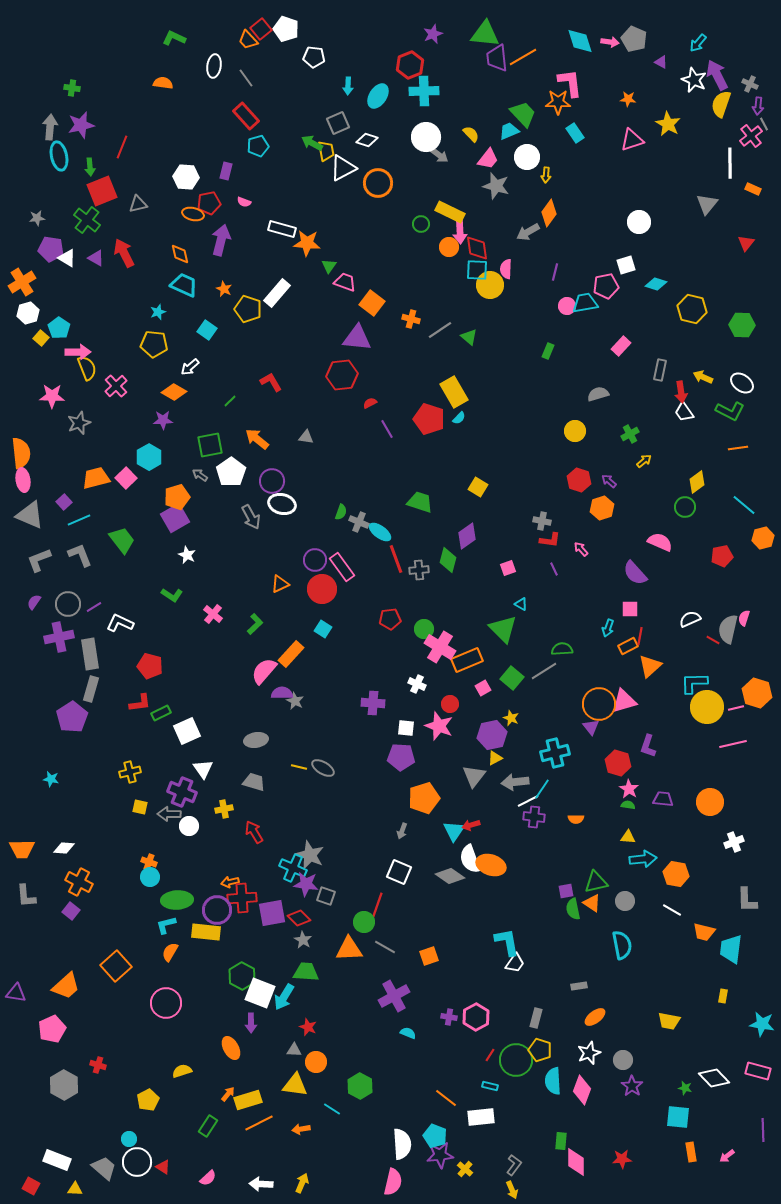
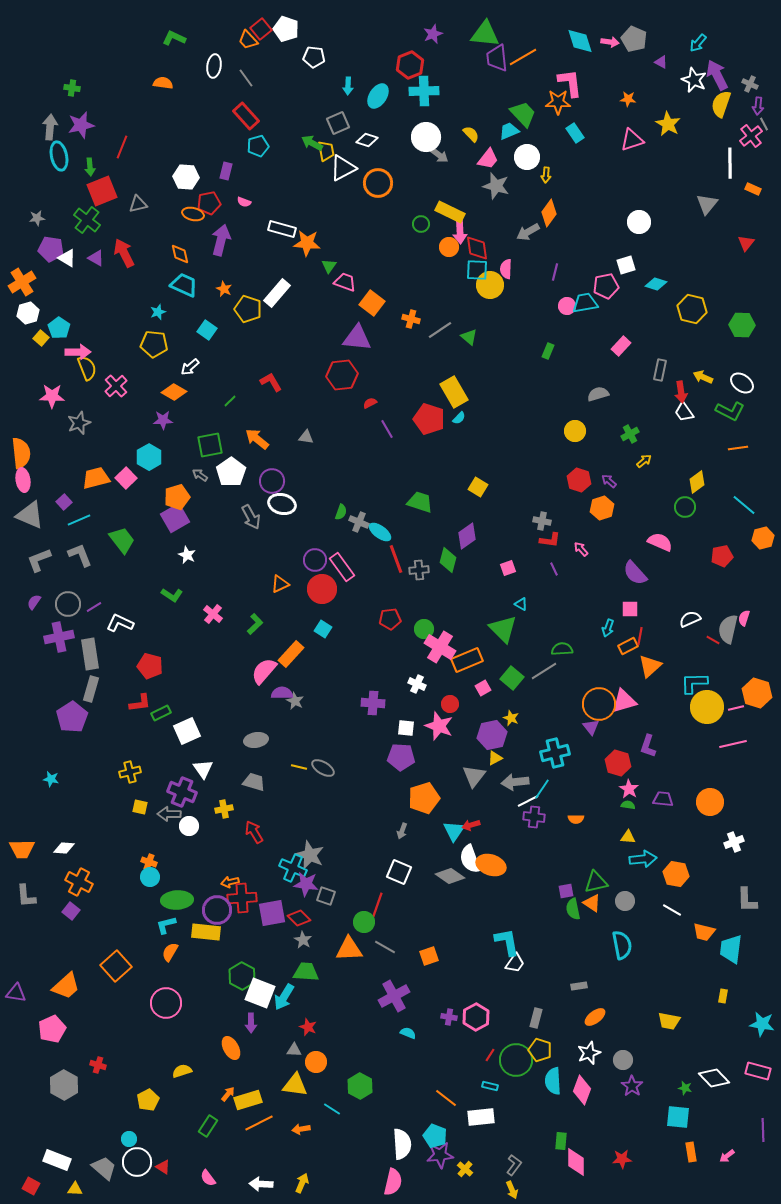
pink semicircle at (208, 1178): rotated 96 degrees clockwise
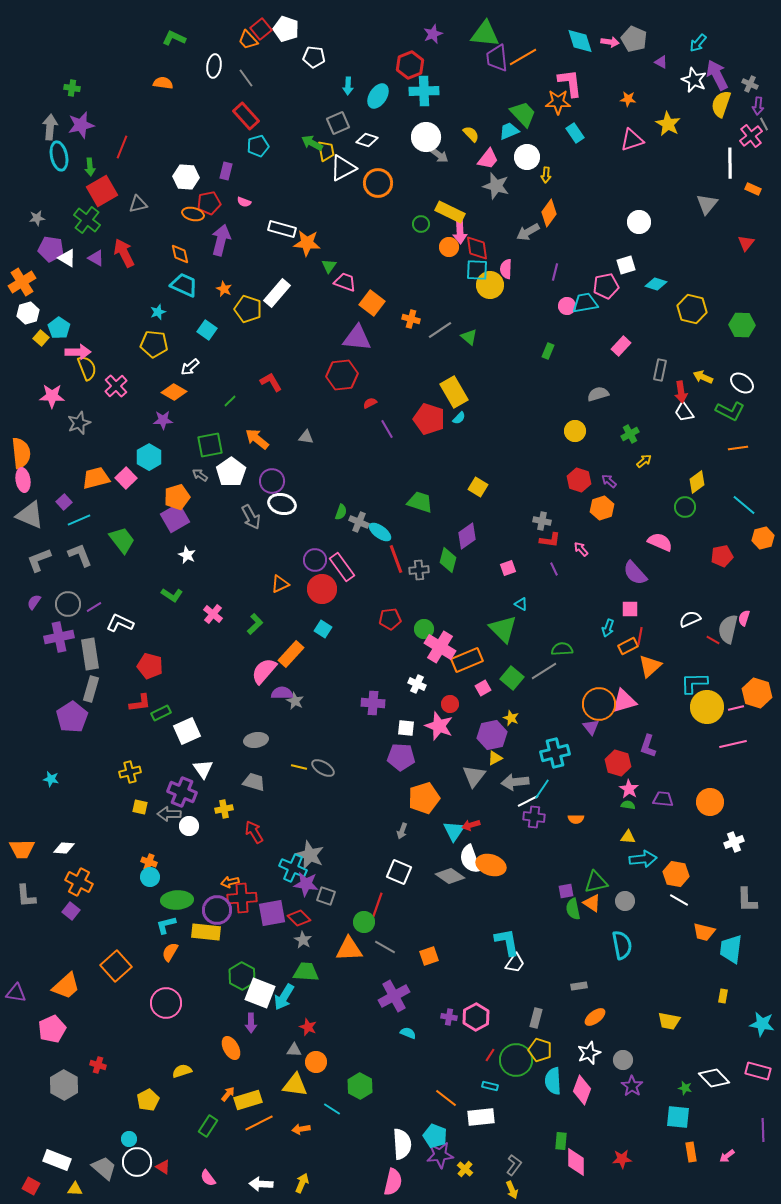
red square at (102, 191): rotated 8 degrees counterclockwise
white line at (672, 910): moved 7 px right, 10 px up
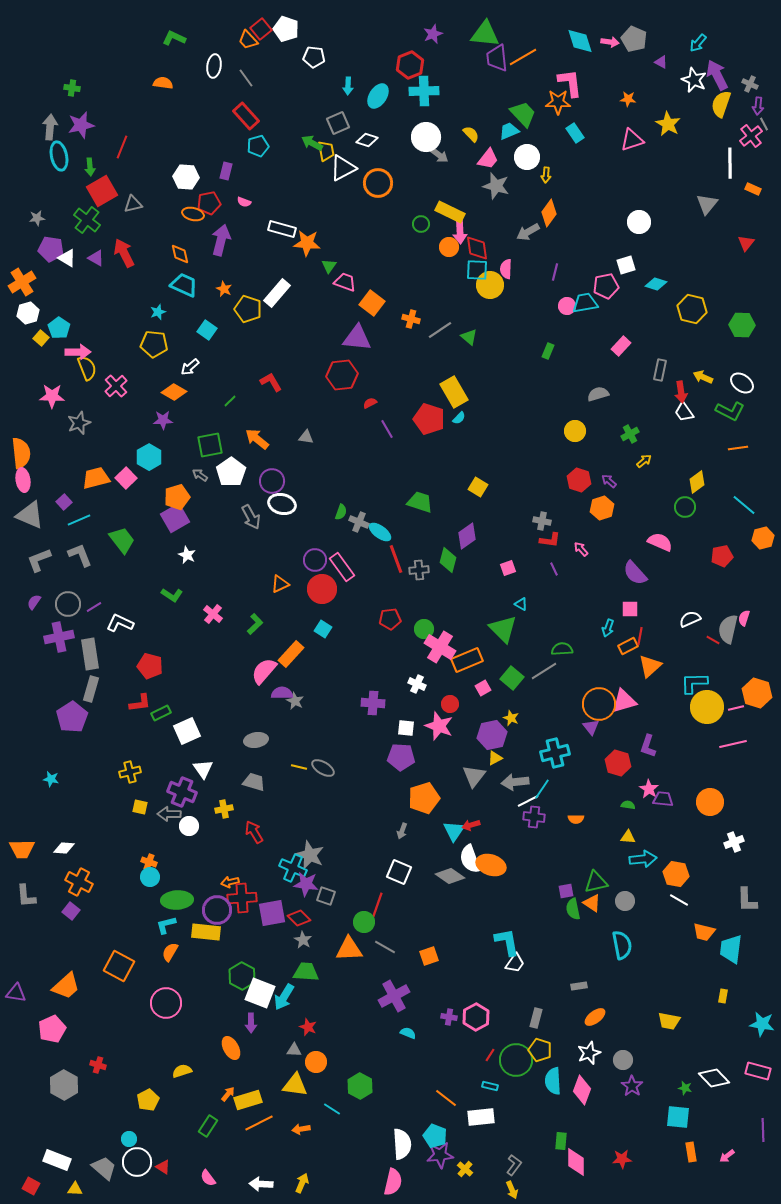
gray triangle at (138, 204): moved 5 px left
pink star at (629, 789): moved 20 px right
orange square at (116, 966): moved 3 px right; rotated 20 degrees counterclockwise
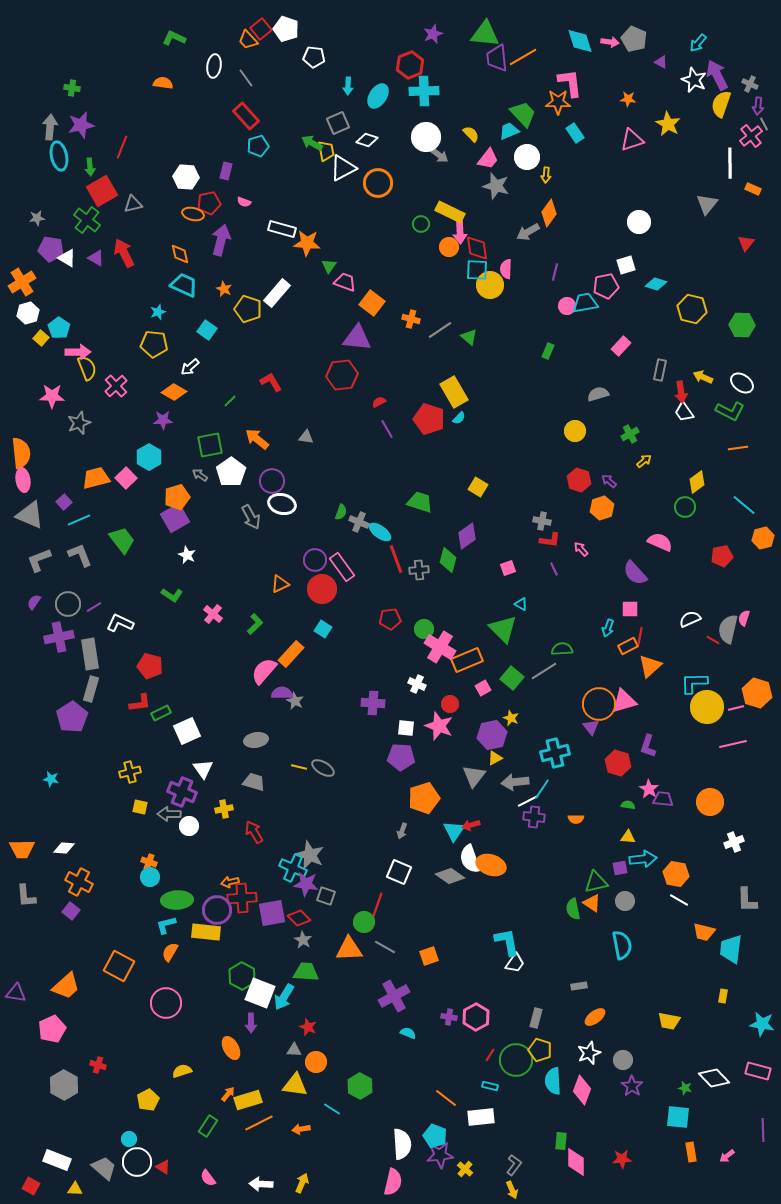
red semicircle at (370, 403): moved 9 px right, 1 px up
purple square at (566, 891): moved 54 px right, 23 px up
